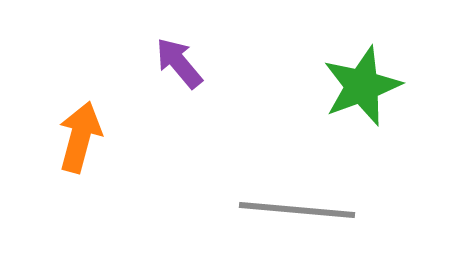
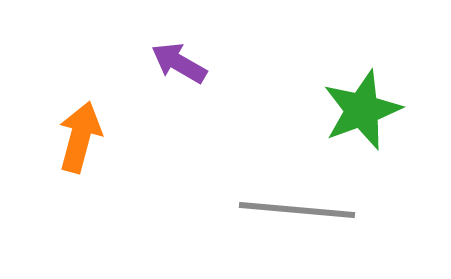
purple arrow: rotated 20 degrees counterclockwise
green star: moved 24 px down
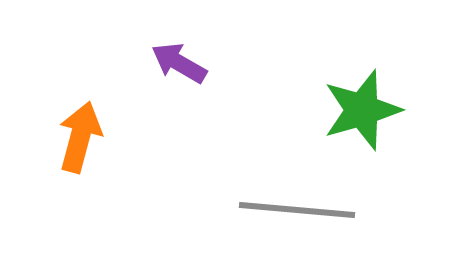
green star: rotated 4 degrees clockwise
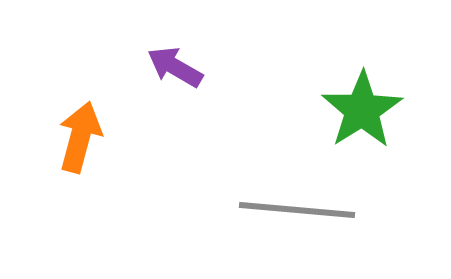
purple arrow: moved 4 px left, 4 px down
green star: rotated 16 degrees counterclockwise
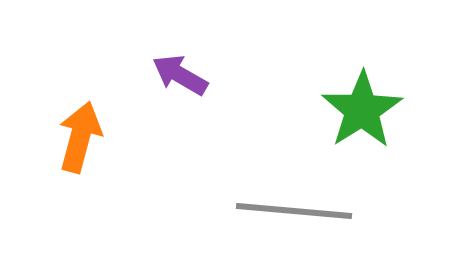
purple arrow: moved 5 px right, 8 px down
gray line: moved 3 px left, 1 px down
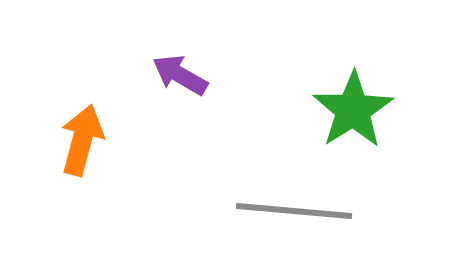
green star: moved 9 px left
orange arrow: moved 2 px right, 3 px down
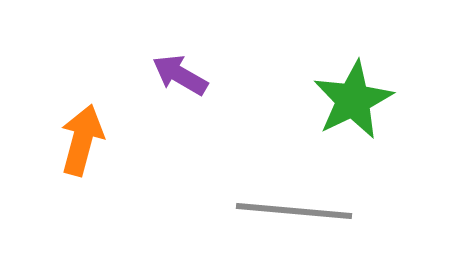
green star: moved 10 px up; rotated 6 degrees clockwise
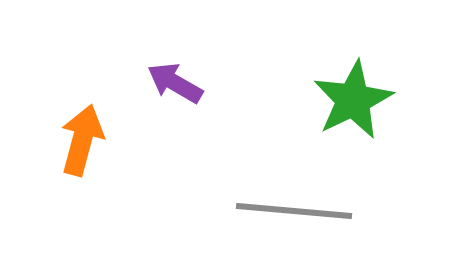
purple arrow: moved 5 px left, 8 px down
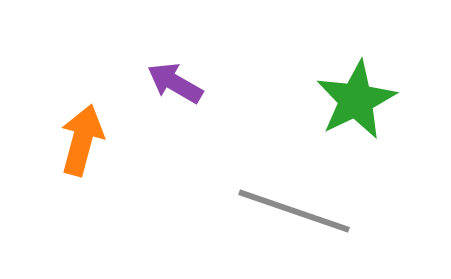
green star: moved 3 px right
gray line: rotated 14 degrees clockwise
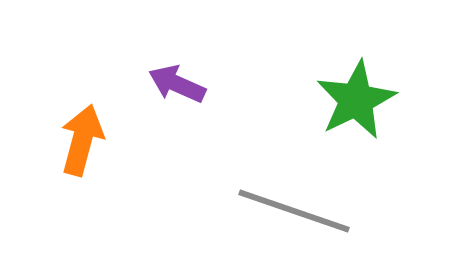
purple arrow: moved 2 px right, 1 px down; rotated 6 degrees counterclockwise
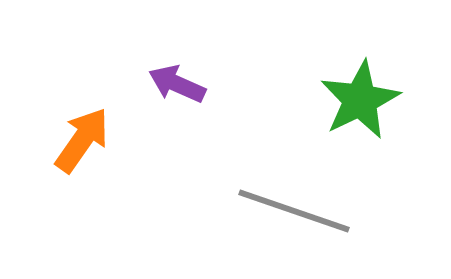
green star: moved 4 px right
orange arrow: rotated 20 degrees clockwise
